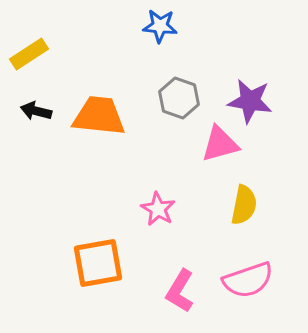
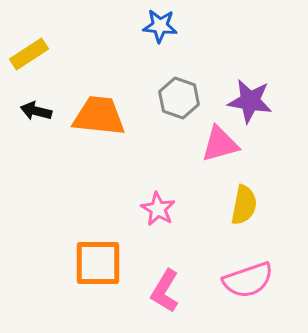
orange square: rotated 10 degrees clockwise
pink L-shape: moved 15 px left
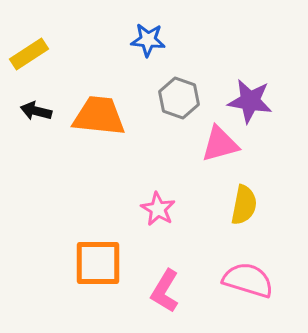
blue star: moved 12 px left, 14 px down
pink semicircle: rotated 144 degrees counterclockwise
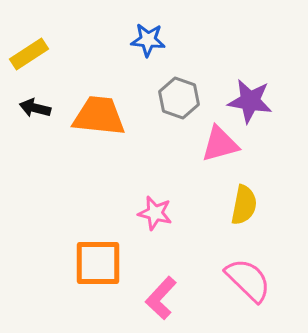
black arrow: moved 1 px left, 3 px up
pink star: moved 3 px left, 4 px down; rotated 16 degrees counterclockwise
pink semicircle: rotated 27 degrees clockwise
pink L-shape: moved 4 px left, 7 px down; rotated 12 degrees clockwise
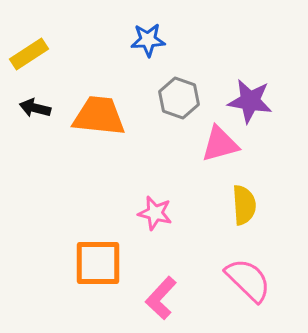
blue star: rotated 8 degrees counterclockwise
yellow semicircle: rotated 15 degrees counterclockwise
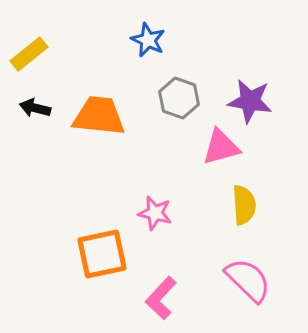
blue star: rotated 28 degrees clockwise
yellow rectangle: rotated 6 degrees counterclockwise
pink triangle: moved 1 px right, 3 px down
orange square: moved 4 px right, 9 px up; rotated 12 degrees counterclockwise
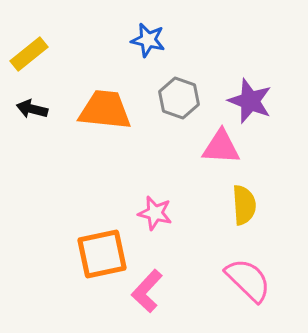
blue star: rotated 12 degrees counterclockwise
purple star: rotated 12 degrees clockwise
black arrow: moved 3 px left, 1 px down
orange trapezoid: moved 6 px right, 6 px up
pink triangle: rotated 18 degrees clockwise
pink L-shape: moved 14 px left, 7 px up
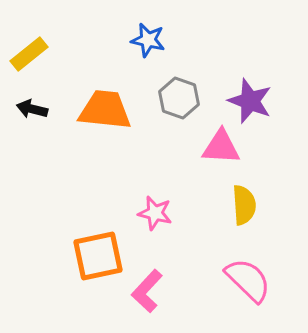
orange square: moved 4 px left, 2 px down
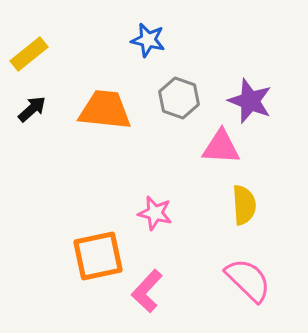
black arrow: rotated 124 degrees clockwise
